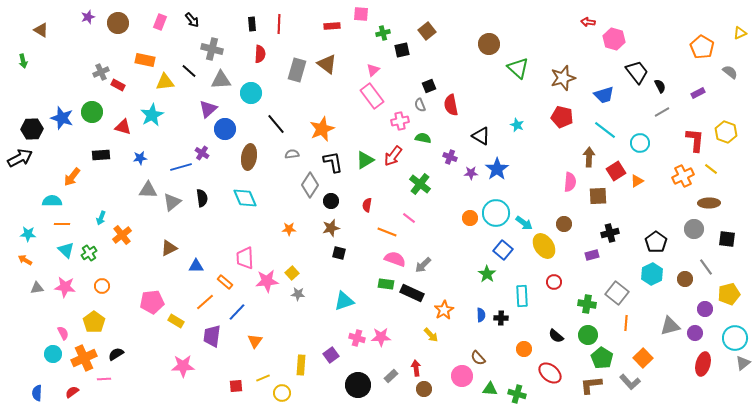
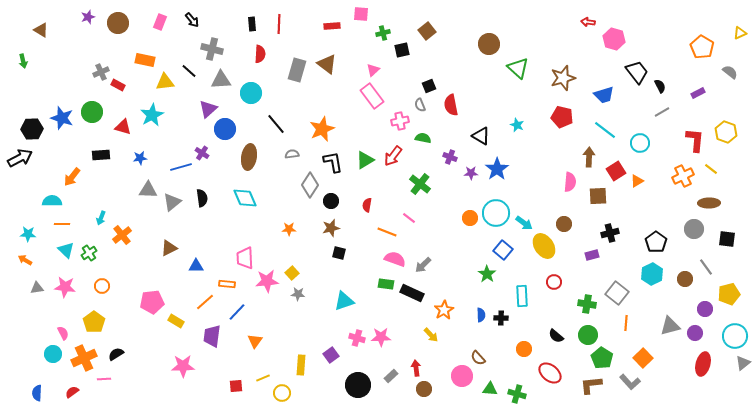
orange rectangle at (225, 282): moved 2 px right, 2 px down; rotated 35 degrees counterclockwise
cyan circle at (735, 338): moved 2 px up
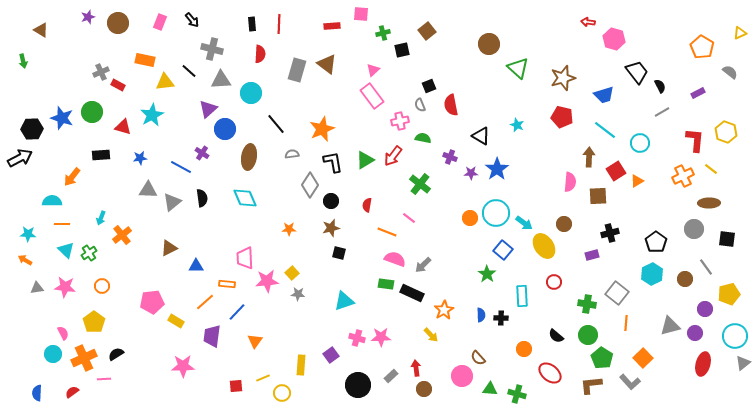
blue line at (181, 167): rotated 45 degrees clockwise
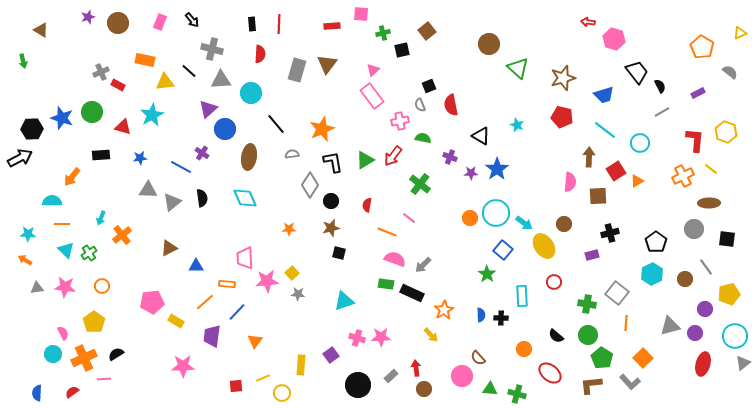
brown triangle at (327, 64): rotated 30 degrees clockwise
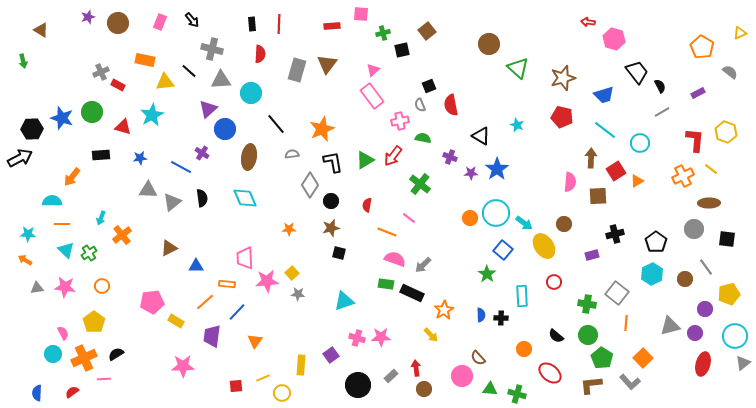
brown arrow at (589, 157): moved 2 px right, 1 px down
black cross at (610, 233): moved 5 px right, 1 px down
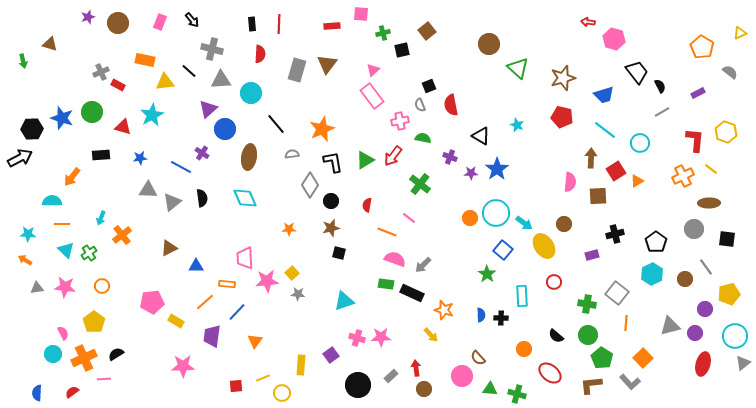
brown triangle at (41, 30): moved 9 px right, 14 px down; rotated 14 degrees counterclockwise
orange star at (444, 310): rotated 24 degrees counterclockwise
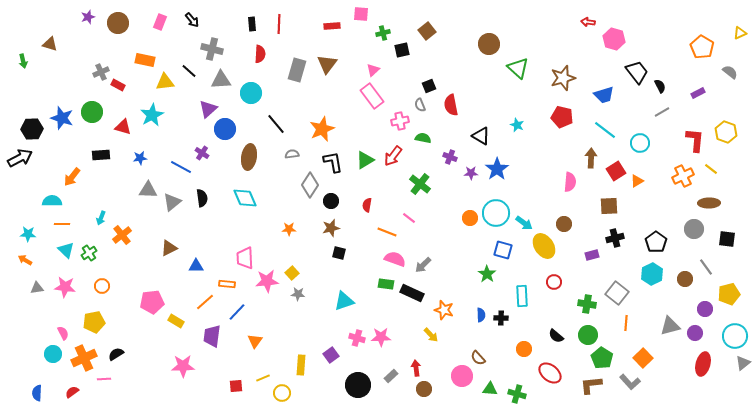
brown square at (598, 196): moved 11 px right, 10 px down
black cross at (615, 234): moved 4 px down
blue square at (503, 250): rotated 24 degrees counterclockwise
yellow pentagon at (94, 322): rotated 25 degrees clockwise
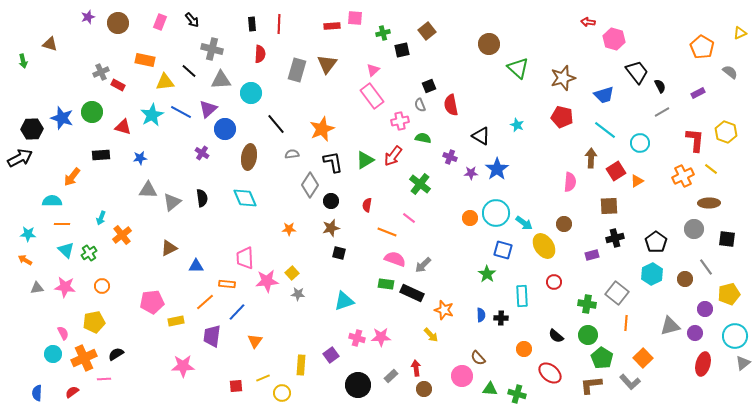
pink square at (361, 14): moved 6 px left, 4 px down
blue line at (181, 167): moved 55 px up
yellow rectangle at (176, 321): rotated 42 degrees counterclockwise
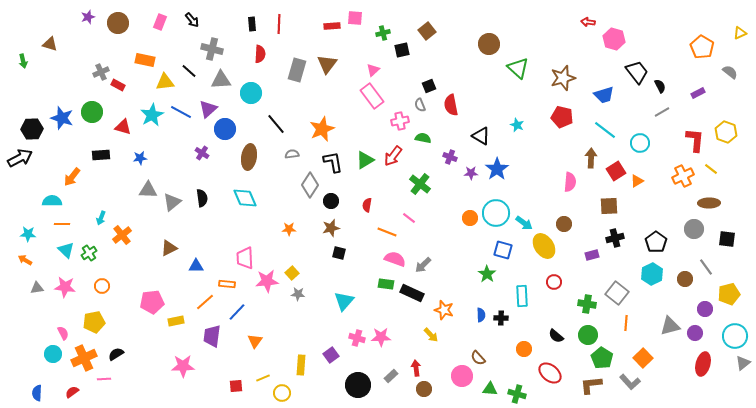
cyan triangle at (344, 301): rotated 30 degrees counterclockwise
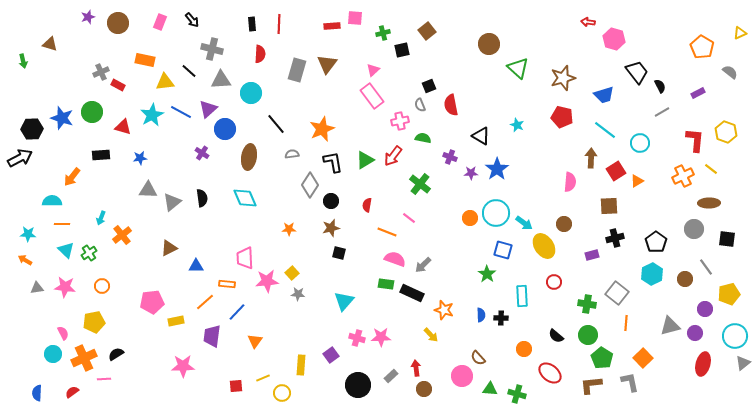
gray L-shape at (630, 382): rotated 150 degrees counterclockwise
